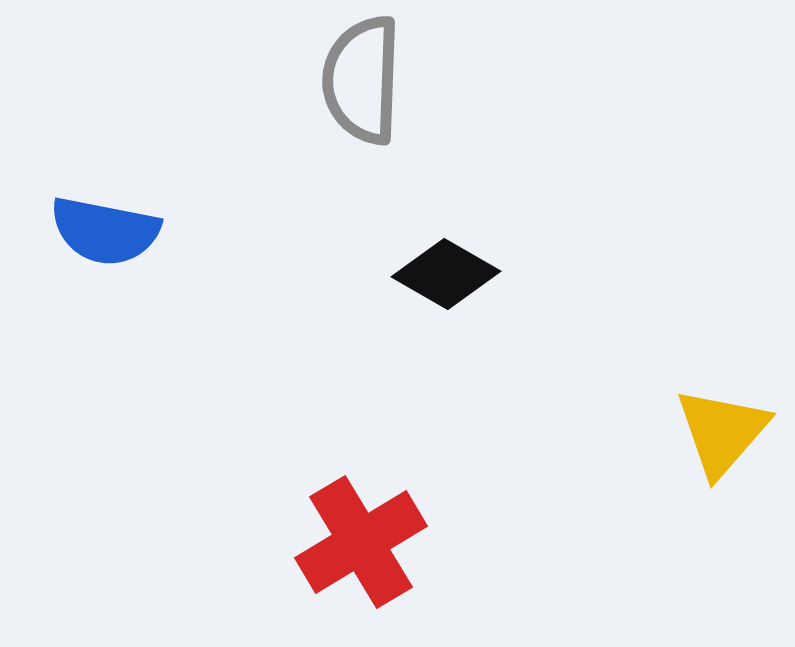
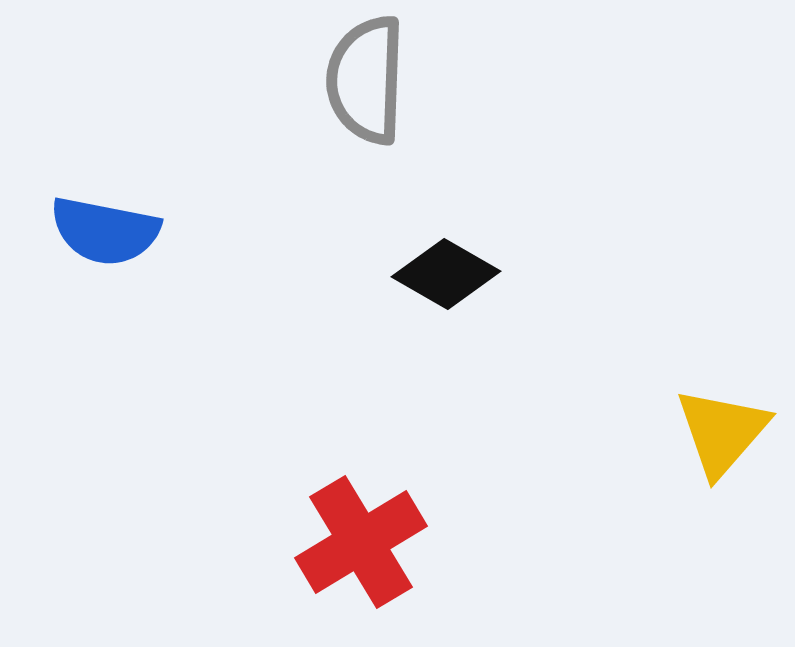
gray semicircle: moved 4 px right
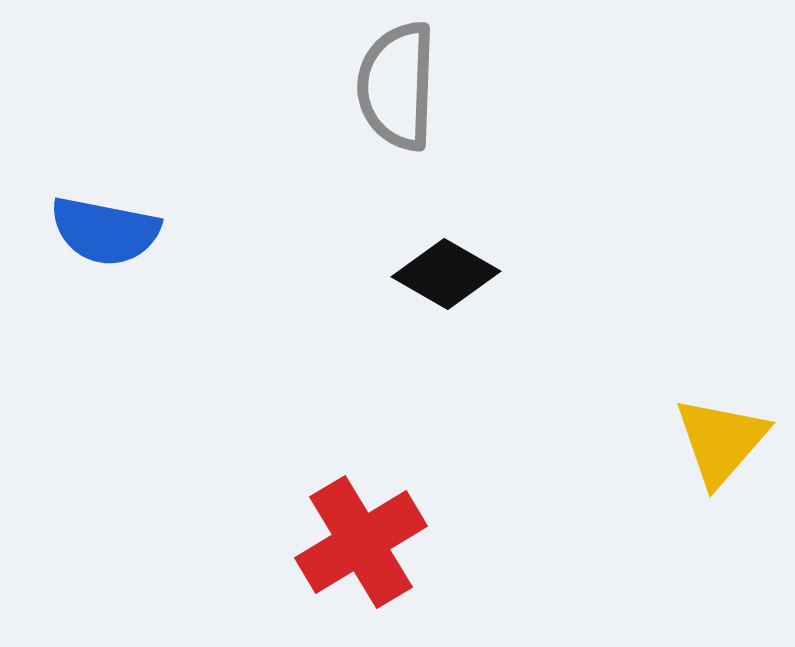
gray semicircle: moved 31 px right, 6 px down
yellow triangle: moved 1 px left, 9 px down
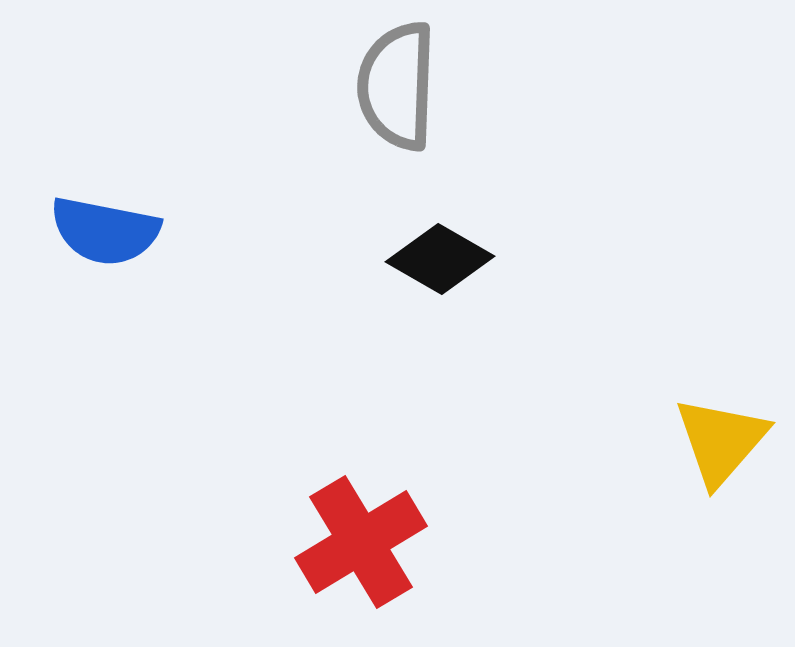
black diamond: moved 6 px left, 15 px up
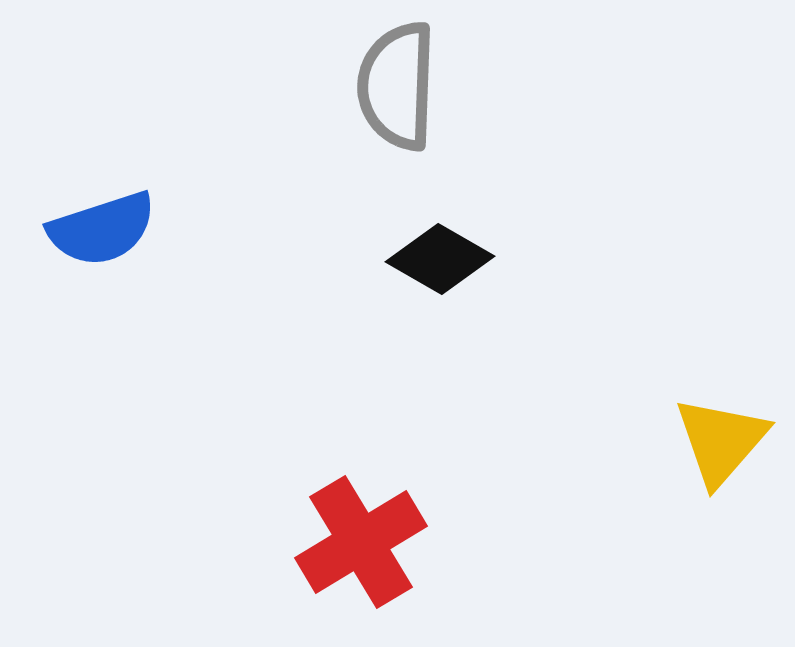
blue semicircle: moved 3 px left, 2 px up; rotated 29 degrees counterclockwise
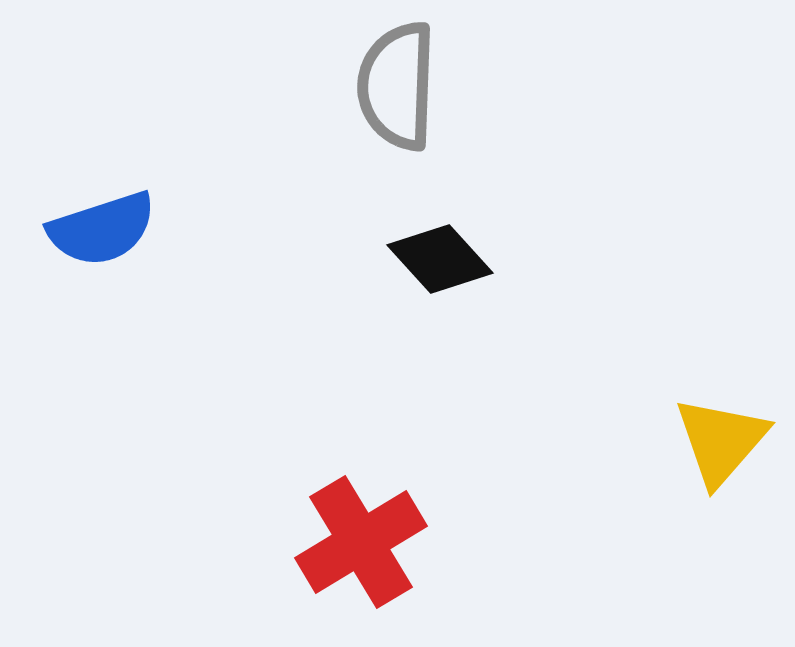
black diamond: rotated 18 degrees clockwise
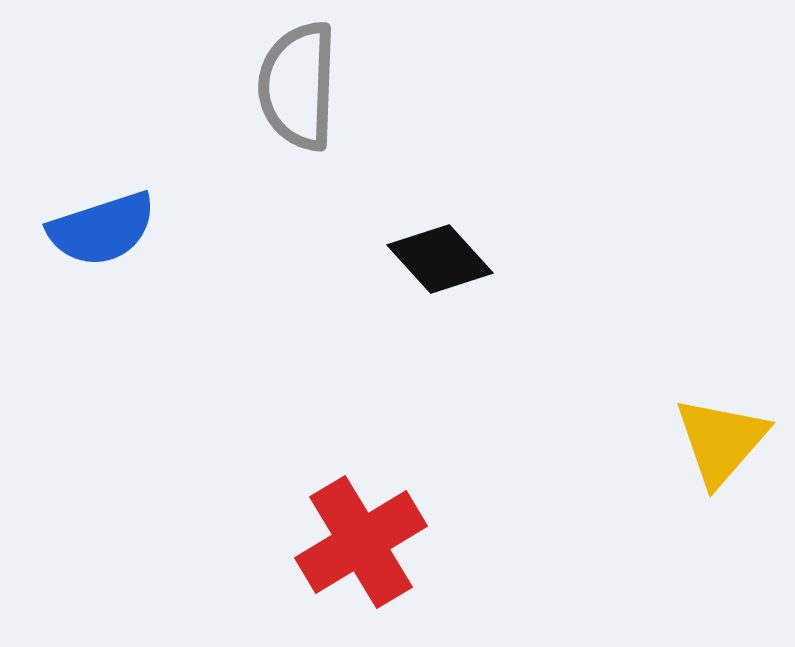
gray semicircle: moved 99 px left
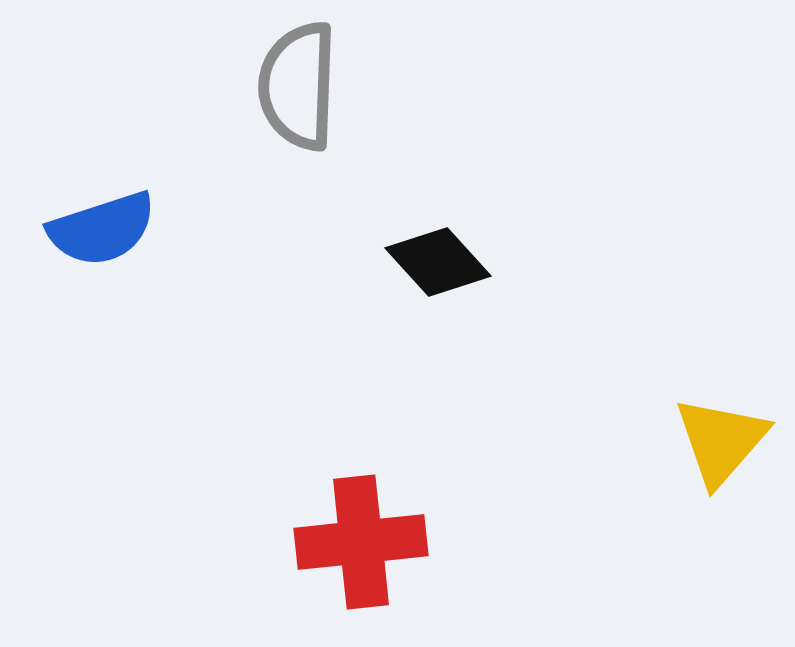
black diamond: moved 2 px left, 3 px down
red cross: rotated 25 degrees clockwise
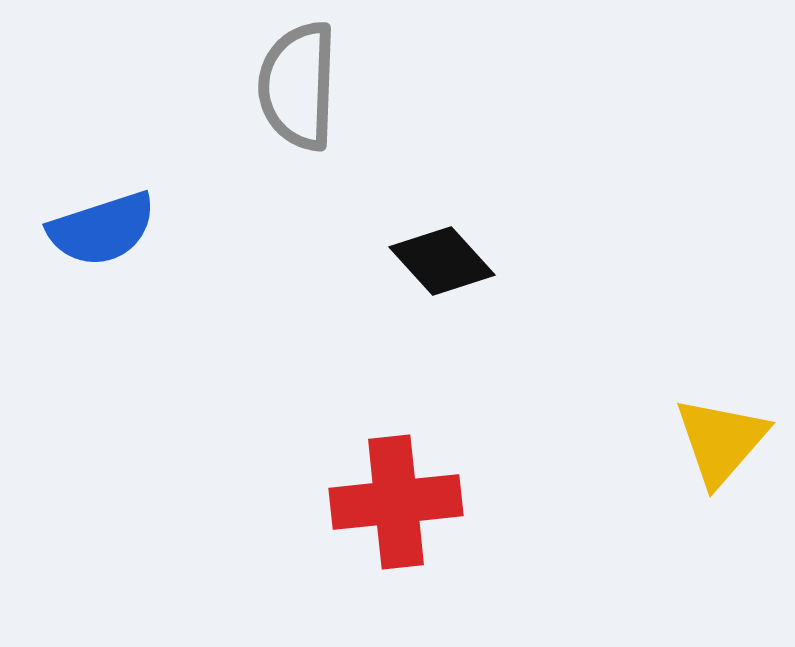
black diamond: moved 4 px right, 1 px up
red cross: moved 35 px right, 40 px up
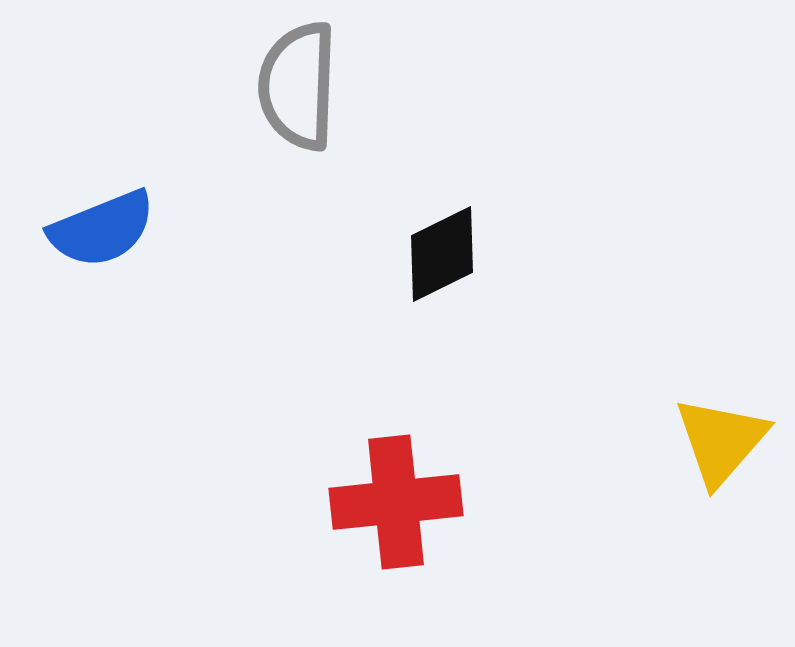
blue semicircle: rotated 4 degrees counterclockwise
black diamond: moved 7 px up; rotated 74 degrees counterclockwise
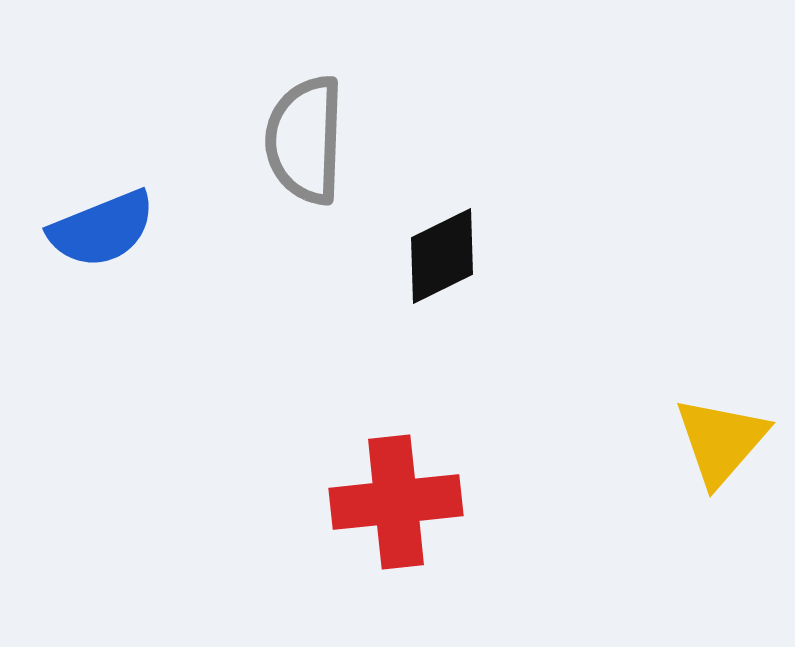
gray semicircle: moved 7 px right, 54 px down
black diamond: moved 2 px down
